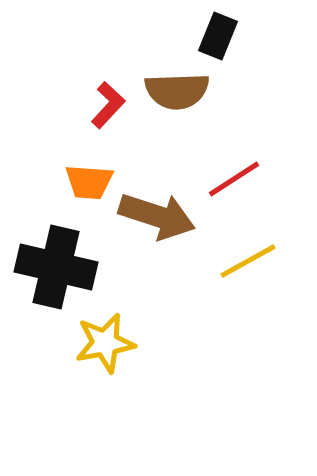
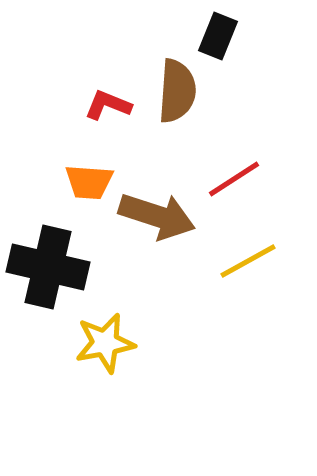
brown semicircle: rotated 84 degrees counterclockwise
red L-shape: rotated 111 degrees counterclockwise
black cross: moved 8 px left
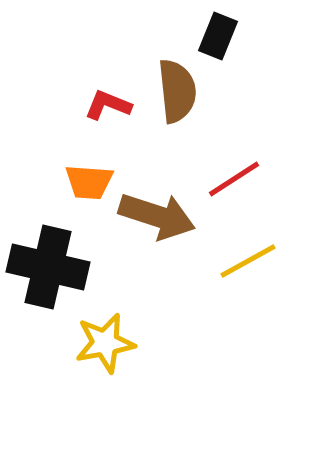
brown semicircle: rotated 10 degrees counterclockwise
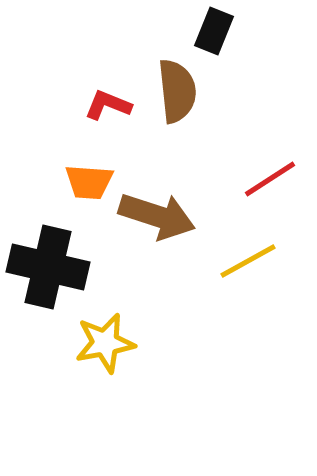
black rectangle: moved 4 px left, 5 px up
red line: moved 36 px right
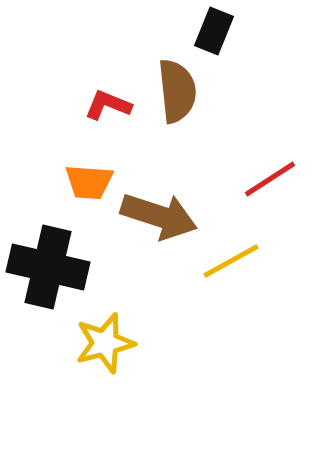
brown arrow: moved 2 px right
yellow line: moved 17 px left
yellow star: rotated 4 degrees counterclockwise
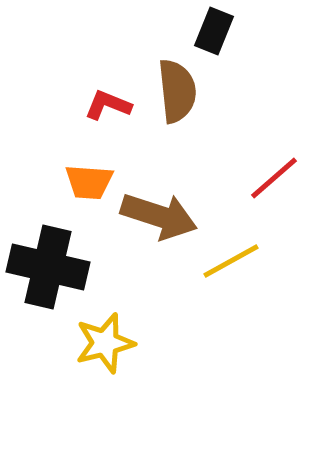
red line: moved 4 px right, 1 px up; rotated 8 degrees counterclockwise
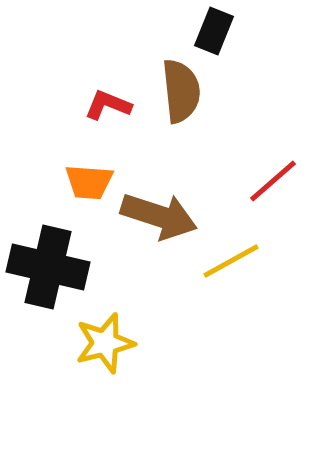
brown semicircle: moved 4 px right
red line: moved 1 px left, 3 px down
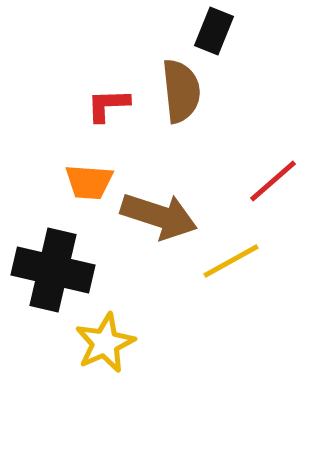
red L-shape: rotated 24 degrees counterclockwise
black cross: moved 5 px right, 3 px down
yellow star: rotated 10 degrees counterclockwise
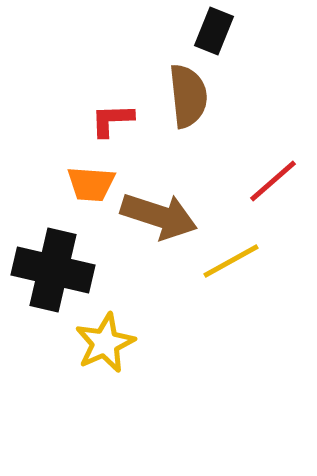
brown semicircle: moved 7 px right, 5 px down
red L-shape: moved 4 px right, 15 px down
orange trapezoid: moved 2 px right, 2 px down
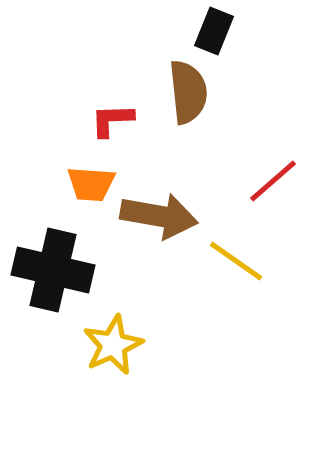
brown semicircle: moved 4 px up
brown arrow: rotated 8 degrees counterclockwise
yellow line: moved 5 px right; rotated 64 degrees clockwise
yellow star: moved 8 px right, 2 px down
